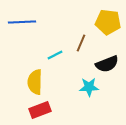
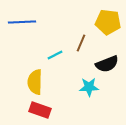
red rectangle: rotated 40 degrees clockwise
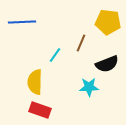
cyan line: rotated 28 degrees counterclockwise
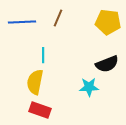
brown line: moved 23 px left, 25 px up
cyan line: moved 12 px left; rotated 35 degrees counterclockwise
yellow semicircle: rotated 10 degrees clockwise
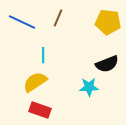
blue line: rotated 28 degrees clockwise
yellow semicircle: rotated 45 degrees clockwise
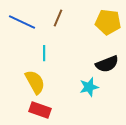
cyan line: moved 1 px right, 2 px up
yellow semicircle: rotated 95 degrees clockwise
cyan star: rotated 12 degrees counterclockwise
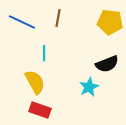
brown line: rotated 12 degrees counterclockwise
yellow pentagon: moved 2 px right
cyan star: rotated 12 degrees counterclockwise
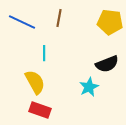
brown line: moved 1 px right
